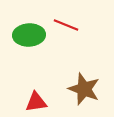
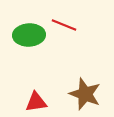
red line: moved 2 px left
brown star: moved 1 px right, 5 px down
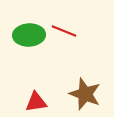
red line: moved 6 px down
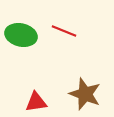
green ellipse: moved 8 px left; rotated 16 degrees clockwise
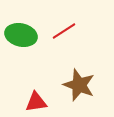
red line: rotated 55 degrees counterclockwise
brown star: moved 6 px left, 9 px up
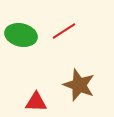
red triangle: rotated 10 degrees clockwise
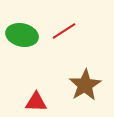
green ellipse: moved 1 px right
brown star: moved 6 px right; rotated 20 degrees clockwise
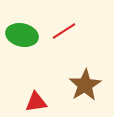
red triangle: rotated 10 degrees counterclockwise
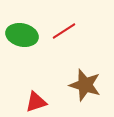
brown star: rotated 24 degrees counterclockwise
red triangle: rotated 10 degrees counterclockwise
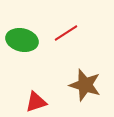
red line: moved 2 px right, 2 px down
green ellipse: moved 5 px down
